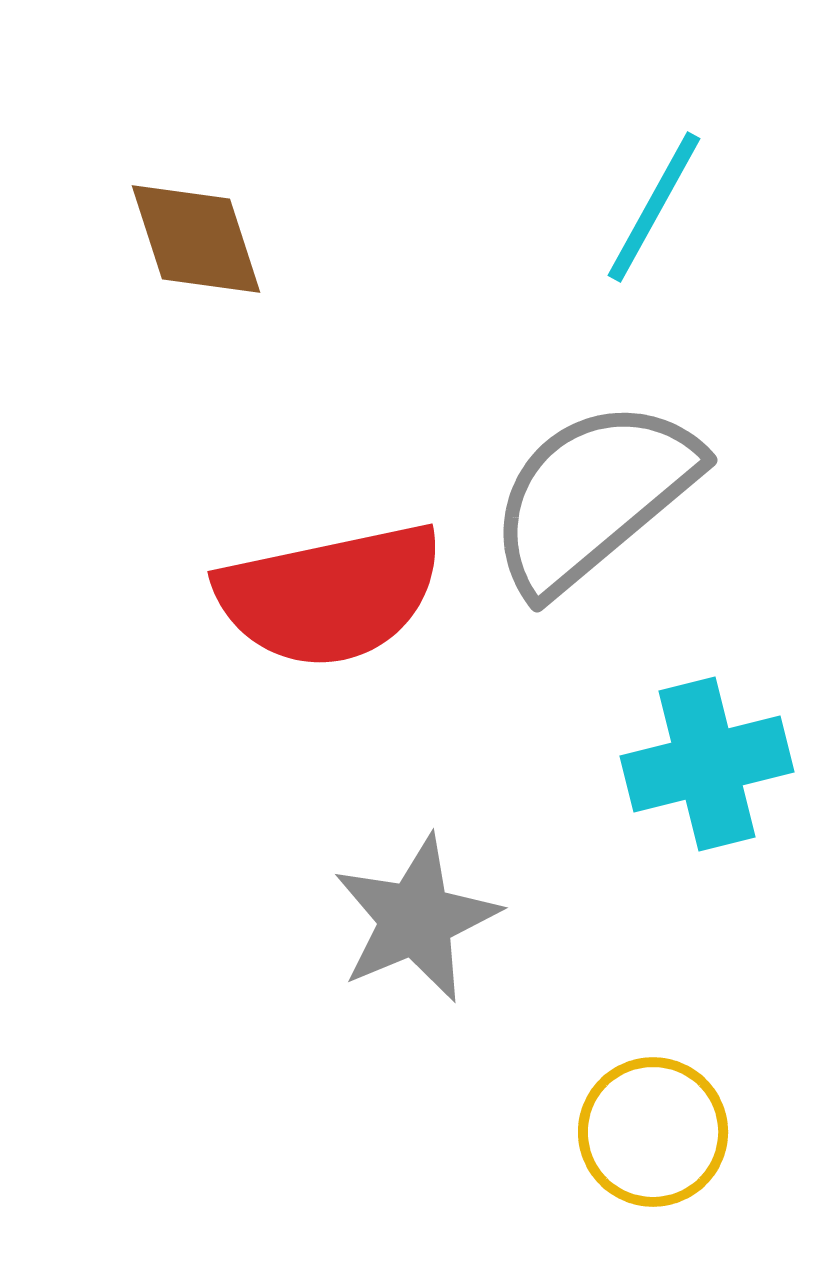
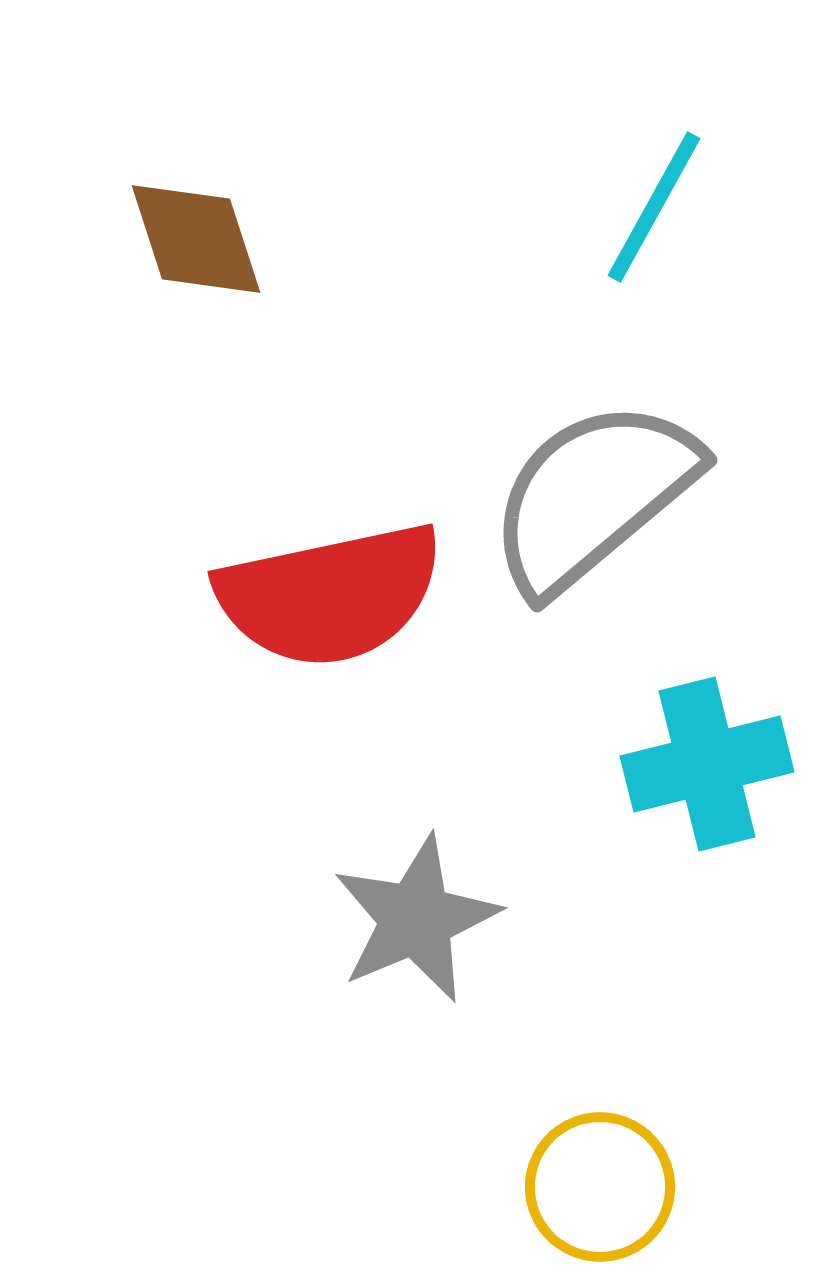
yellow circle: moved 53 px left, 55 px down
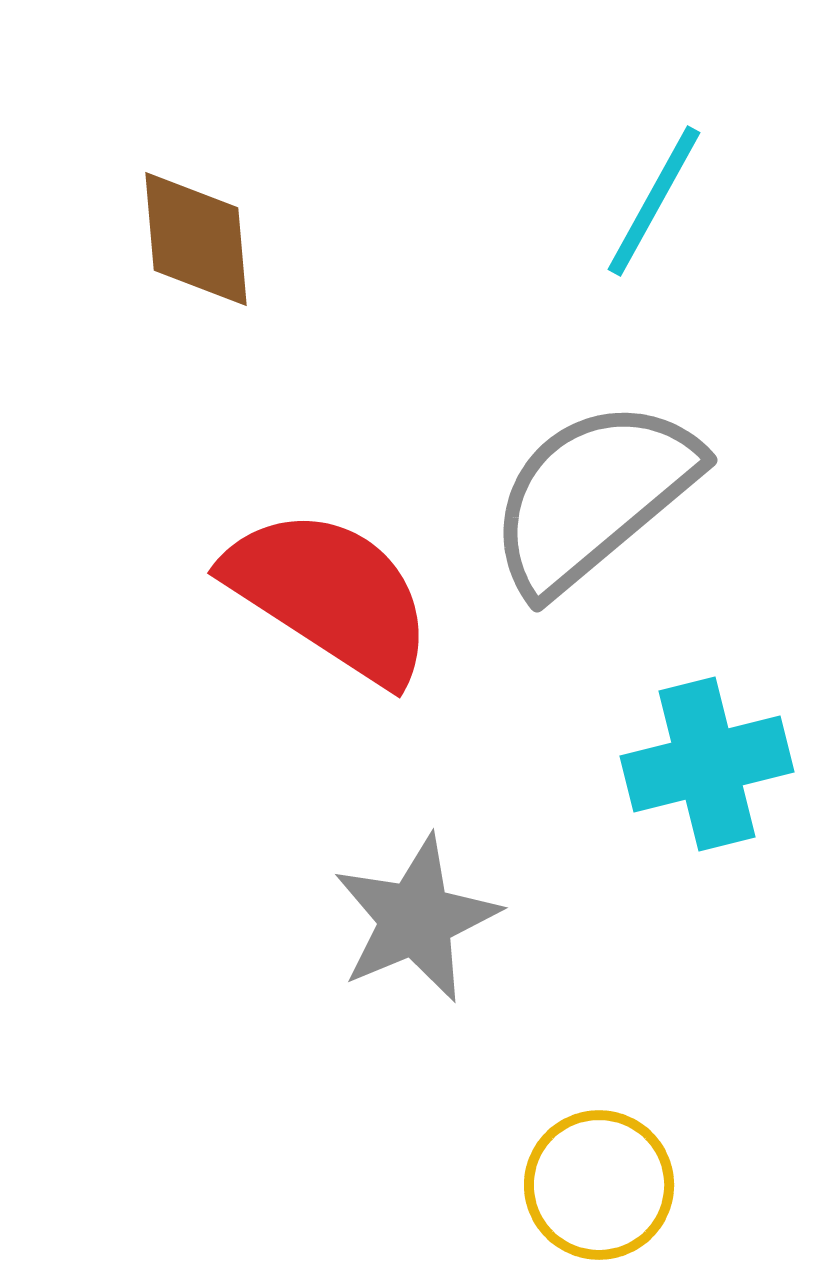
cyan line: moved 6 px up
brown diamond: rotated 13 degrees clockwise
red semicircle: rotated 135 degrees counterclockwise
yellow circle: moved 1 px left, 2 px up
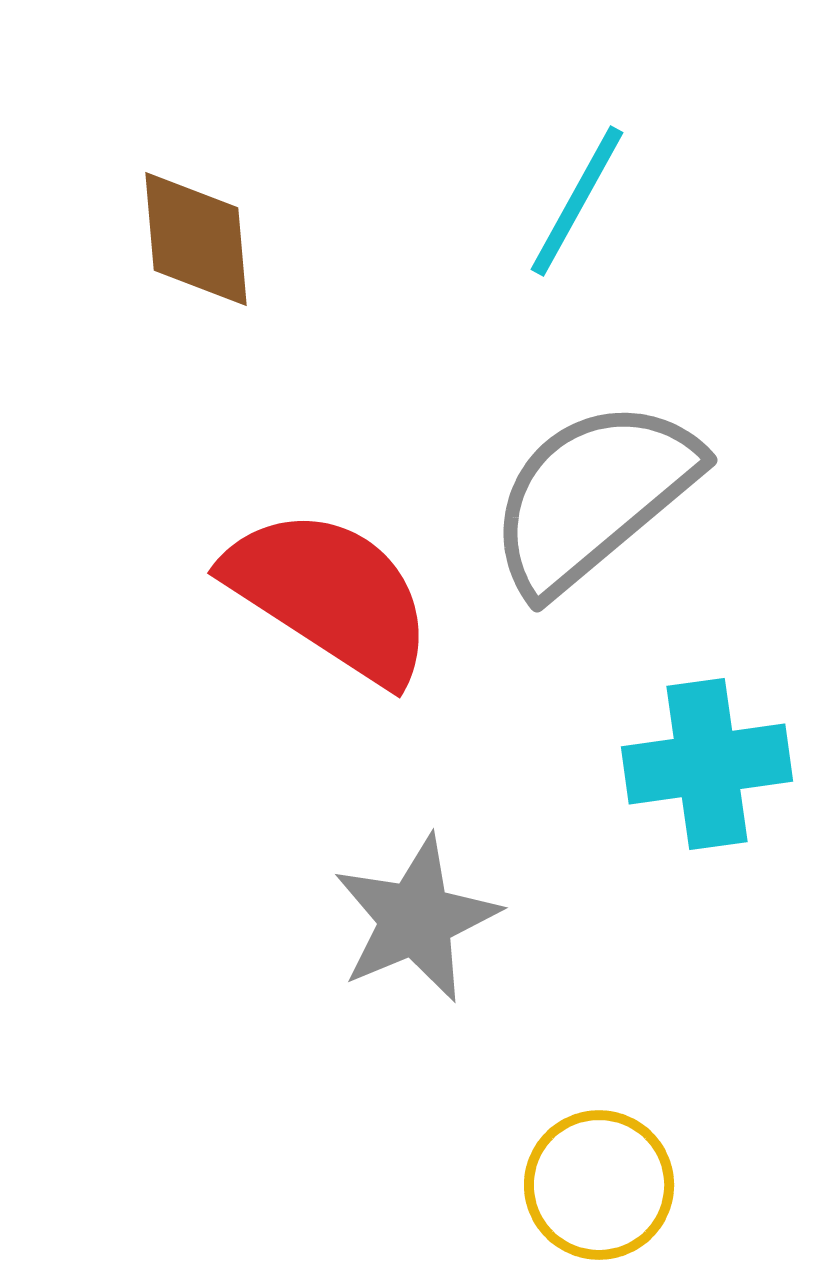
cyan line: moved 77 px left
cyan cross: rotated 6 degrees clockwise
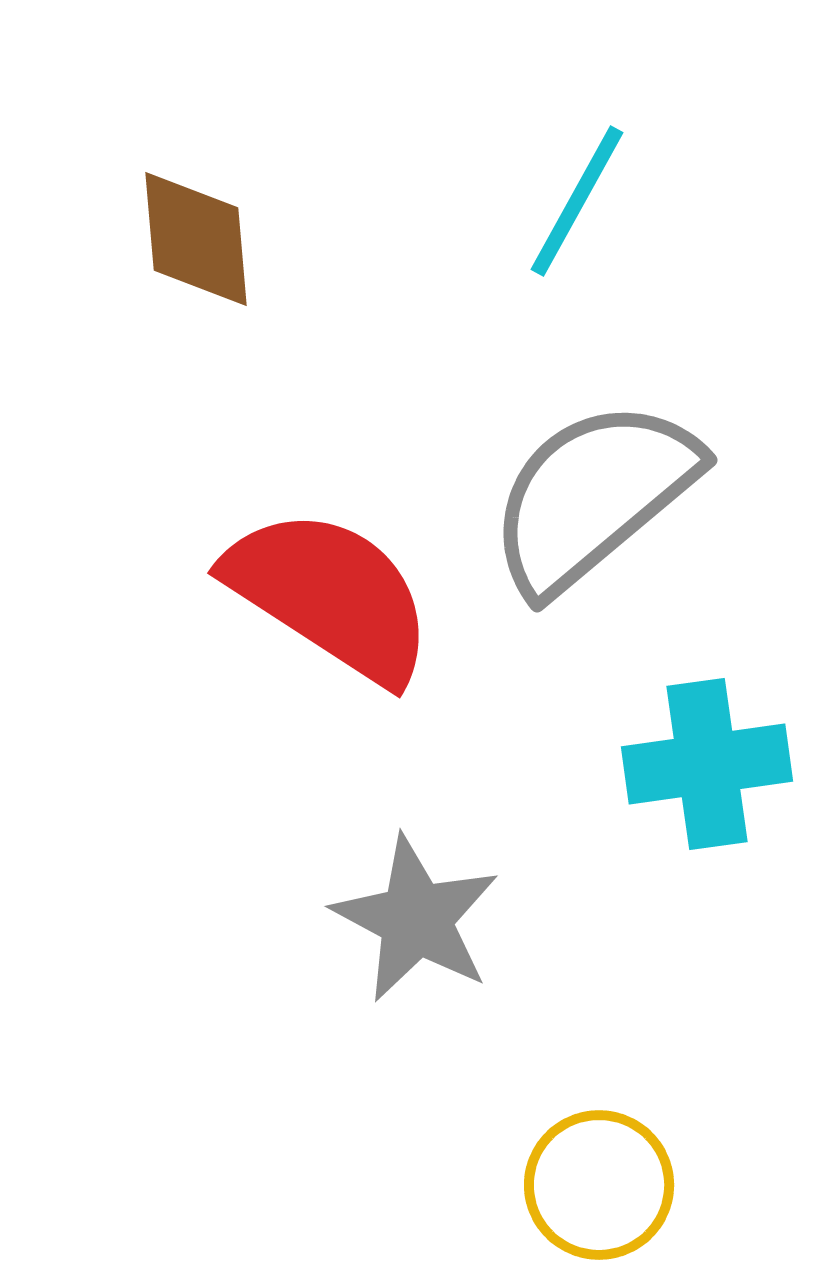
gray star: rotated 21 degrees counterclockwise
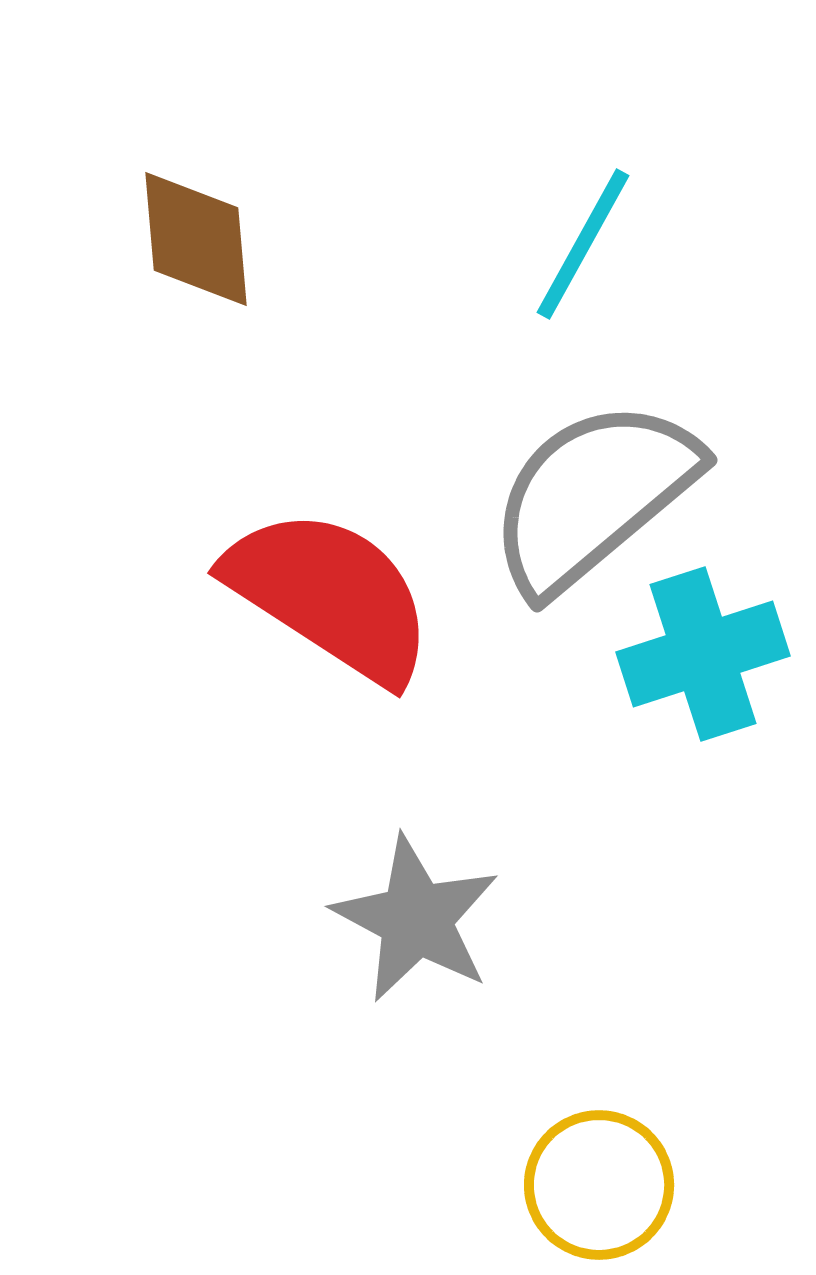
cyan line: moved 6 px right, 43 px down
cyan cross: moved 4 px left, 110 px up; rotated 10 degrees counterclockwise
